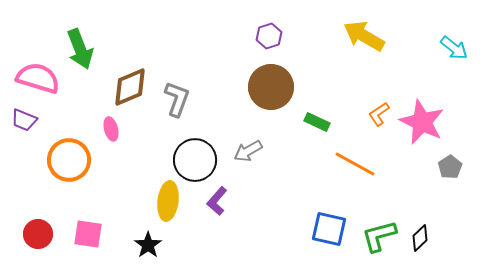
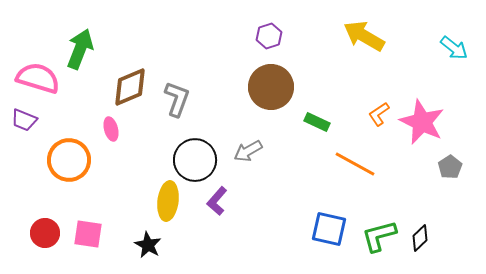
green arrow: rotated 138 degrees counterclockwise
red circle: moved 7 px right, 1 px up
black star: rotated 8 degrees counterclockwise
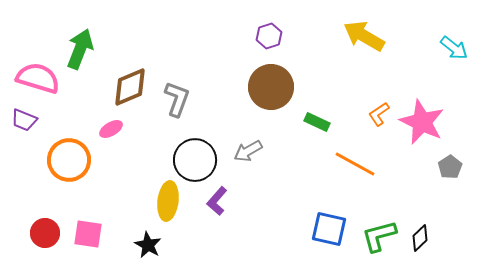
pink ellipse: rotated 75 degrees clockwise
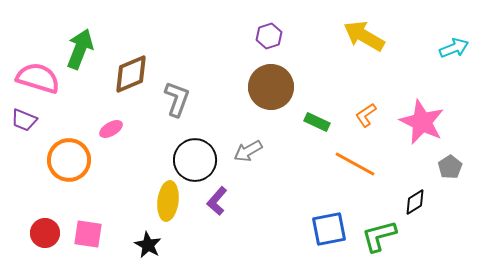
cyan arrow: rotated 60 degrees counterclockwise
brown diamond: moved 1 px right, 13 px up
orange L-shape: moved 13 px left, 1 px down
blue square: rotated 24 degrees counterclockwise
black diamond: moved 5 px left, 36 px up; rotated 12 degrees clockwise
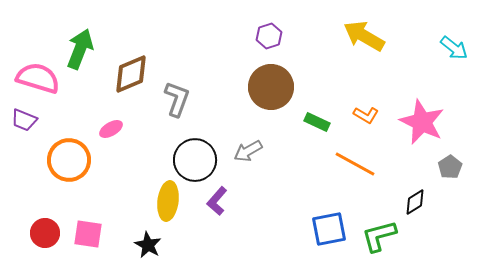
cyan arrow: rotated 60 degrees clockwise
orange L-shape: rotated 115 degrees counterclockwise
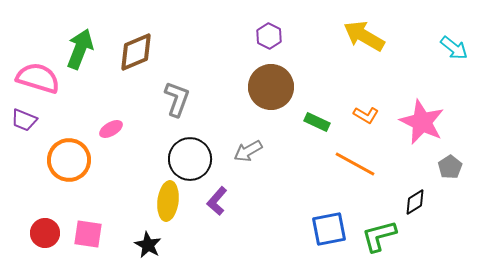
purple hexagon: rotated 15 degrees counterclockwise
brown diamond: moved 5 px right, 22 px up
black circle: moved 5 px left, 1 px up
